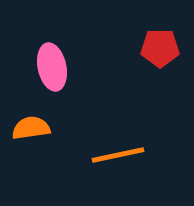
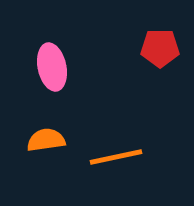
orange semicircle: moved 15 px right, 12 px down
orange line: moved 2 px left, 2 px down
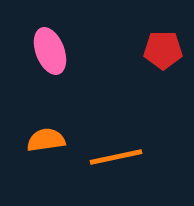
red pentagon: moved 3 px right, 2 px down
pink ellipse: moved 2 px left, 16 px up; rotated 9 degrees counterclockwise
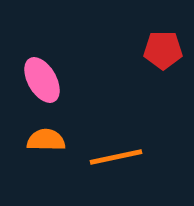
pink ellipse: moved 8 px left, 29 px down; rotated 9 degrees counterclockwise
orange semicircle: rotated 9 degrees clockwise
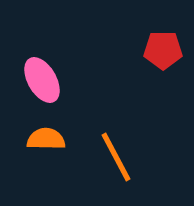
orange semicircle: moved 1 px up
orange line: rotated 74 degrees clockwise
